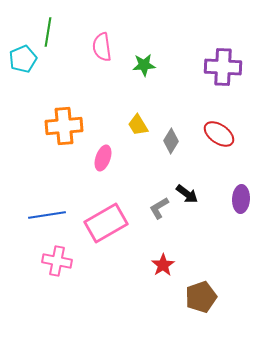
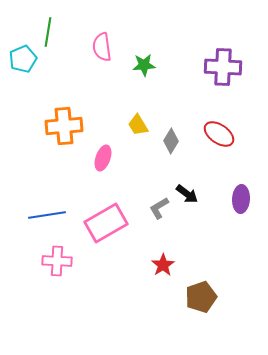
pink cross: rotated 8 degrees counterclockwise
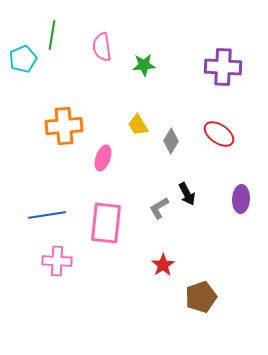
green line: moved 4 px right, 3 px down
black arrow: rotated 25 degrees clockwise
pink rectangle: rotated 54 degrees counterclockwise
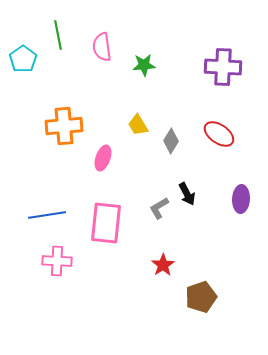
green line: moved 6 px right; rotated 20 degrees counterclockwise
cyan pentagon: rotated 12 degrees counterclockwise
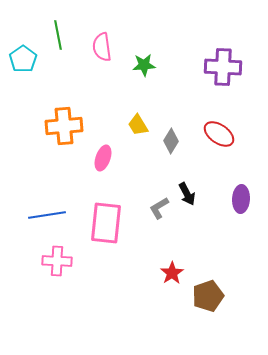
red star: moved 9 px right, 8 px down
brown pentagon: moved 7 px right, 1 px up
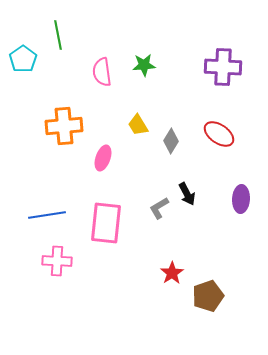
pink semicircle: moved 25 px down
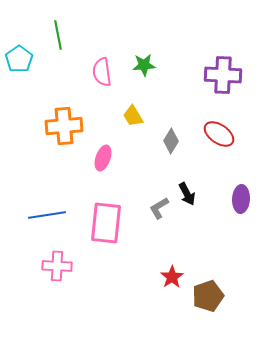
cyan pentagon: moved 4 px left
purple cross: moved 8 px down
yellow trapezoid: moved 5 px left, 9 px up
pink cross: moved 5 px down
red star: moved 4 px down
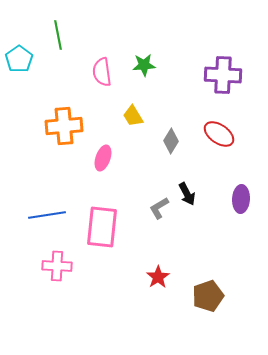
pink rectangle: moved 4 px left, 4 px down
red star: moved 14 px left
